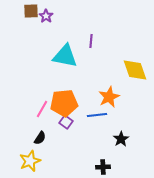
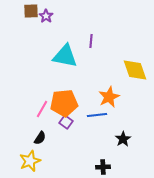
black star: moved 2 px right
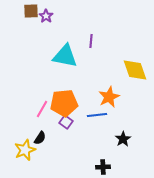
yellow star: moved 5 px left, 11 px up
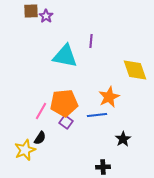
pink line: moved 1 px left, 2 px down
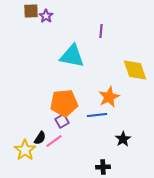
purple line: moved 10 px right, 10 px up
cyan triangle: moved 7 px right
pink line: moved 13 px right, 30 px down; rotated 24 degrees clockwise
purple square: moved 4 px left, 1 px up; rotated 24 degrees clockwise
yellow star: rotated 15 degrees counterclockwise
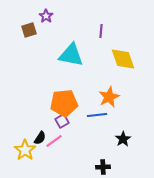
brown square: moved 2 px left, 19 px down; rotated 14 degrees counterclockwise
cyan triangle: moved 1 px left, 1 px up
yellow diamond: moved 12 px left, 11 px up
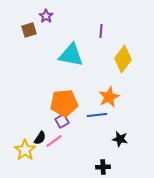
yellow diamond: rotated 56 degrees clockwise
black star: moved 3 px left; rotated 28 degrees counterclockwise
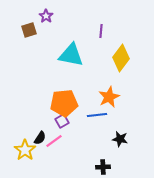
yellow diamond: moved 2 px left, 1 px up
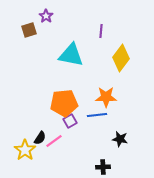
orange star: moved 3 px left; rotated 25 degrees clockwise
purple square: moved 8 px right
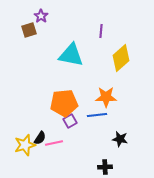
purple star: moved 5 px left
yellow diamond: rotated 12 degrees clockwise
pink line: moved 2 px down; rotated 24 degrees clockwise
yellow star: moved 5 px up; rotated 20 degrees clockwise
black cross: moved 2 px right
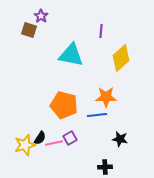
brown square: rotated 35 degrees clockwise
orange pentagon: moved 2 px down; rotated 20 degrees clockwise
purple square: moved 17 px down
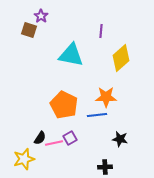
orange pentagon: rotated 12 degrees clockwise
yellow star: moved 1 px left, 14 px down
